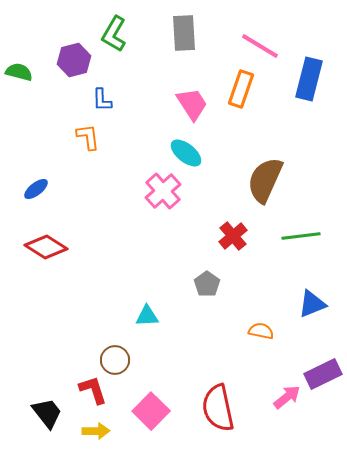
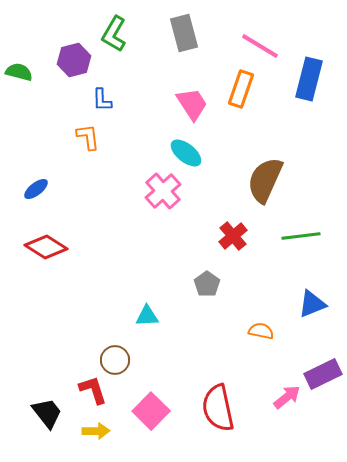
gray rectangle: rotated 12 degrees counterclockwise
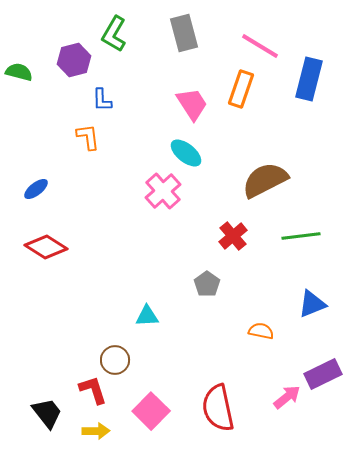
brown semicircle: rotated 39 degrees clockwise
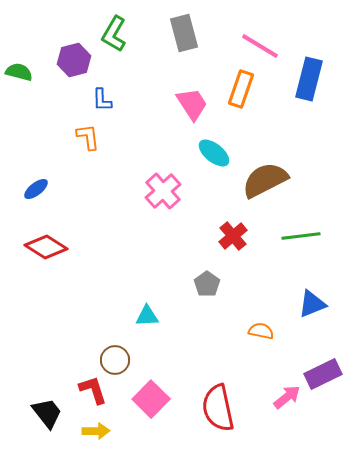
cyan ellipse: moved 28 px right
pink square: moved 12 px up
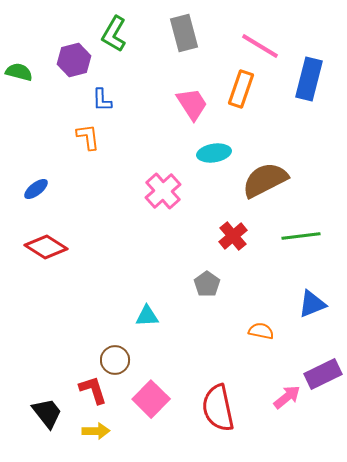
cyan ellipse: rotated 48 degrees counterclockwise
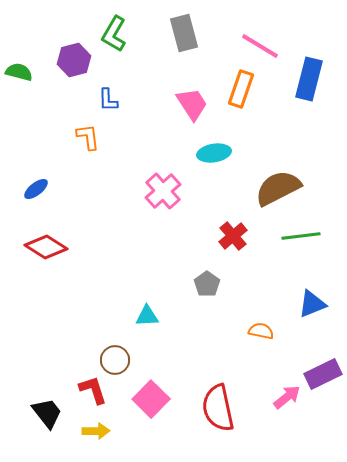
blue L-shape: moved 6 px right
brown semicircle: moved 13 px right, 8 px down
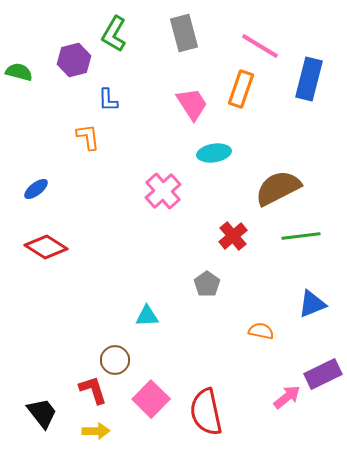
red semicircle: moved 12 px left, 4 px down
black trapezoid: moved 5 px left
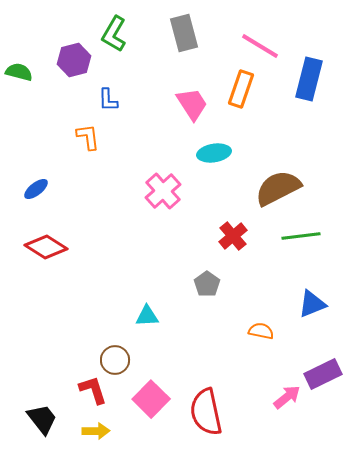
black trapezoid: moved 6 px down
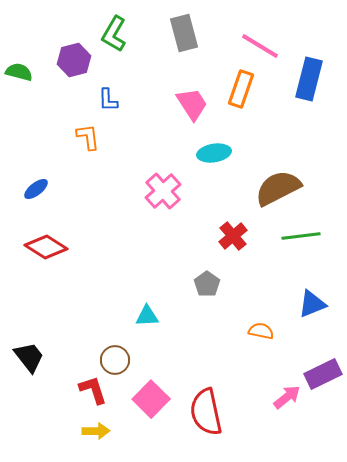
black trapezoid: moved 13 px left, 62 px up
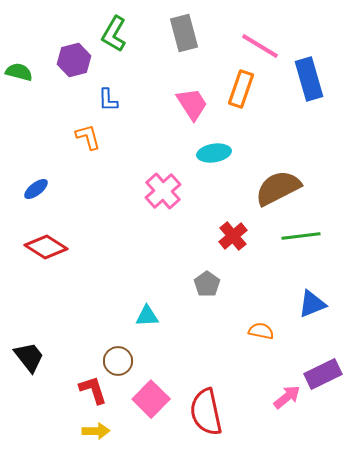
blue rectangle: rotated 30 degrees counterclockwise
orange L-shape: rotated 8 degrees counterclockwise
brown circle: moved 3 px right, 1 px down
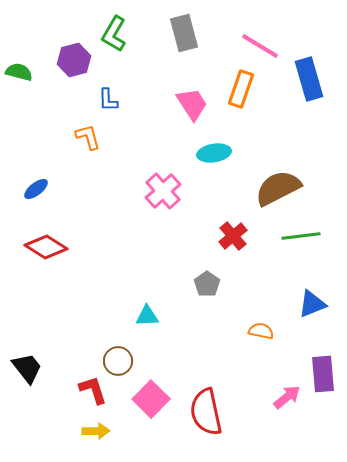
black trapezoid: moved 2 px left, 11 px down
purple rectangle: rotated 69 degrees counterclockwise
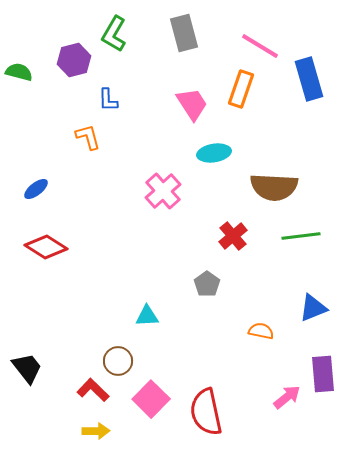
brown semicircle: moved 4 px left, 1 px up; rotated 150 degrees counterclockwise
blue triangle: moved 1 px right, 4 px down
red L-shape: rotated 28 degrees counterclockwise
